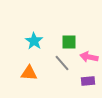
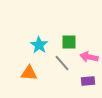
cyan star: moved 5 px right, 4 px down
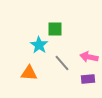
green square: moved 14 px left, 13 px up
purple rectangle: moved 2 px up
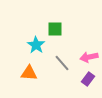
cyan star: moved 3 px left
pink arrow: rotated 24 degrees counterclockwise
purple rectangle: rotated 48 degrees counterclockwise
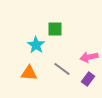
gray line: moved 6 px down; rotated 12 degrees counterclockwise
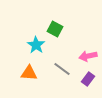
green square: rotated 28 degrees clockwise
pink arrow: moved 1 px left, 1 px up
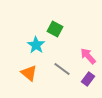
pink arrow: rotated 60 degrees clockwise
orange triangle: rotated 36 degrees clockwise
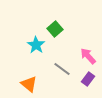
green square: rotated 21 degrees clockwise
orange triangle: moved 11 px down
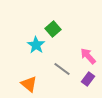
green square: moved 2 px left
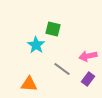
green square: rotated 35 degrees counterclockwise
pink arrow: rotated 60 degrees counterclockwise
orange triangle: rotated 36 degrees counterclockwise
